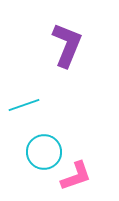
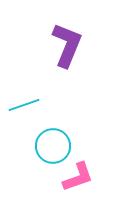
cyan circle: moved 9 px right, 6 px up
pink L-shape: moved 2 px right, 1 px down
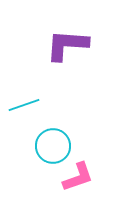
purple L-shape: rotated 108 degrees counterclockwise
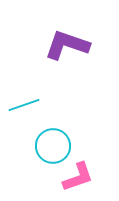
purple L-shape: rotated 15 degrees clockwise
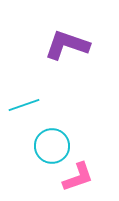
cyan circle: moved 1 px left
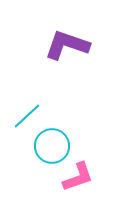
cyan line: moved 3 px right, 11 px down; rotated 24 degrees counterclockwise
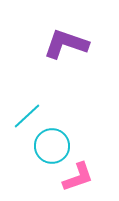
purple L-shape: moved 1 px left, 1 px up
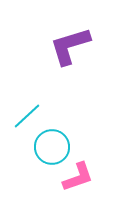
purple L-shape: moved 4 px right, 2 px down; rotated 36 degrees counterclockwise
cyan circle: moved 1 px down
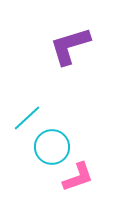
cyan line: moved 2 px down
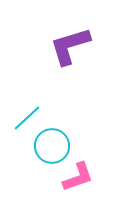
cyan circle: moved 1 px up
